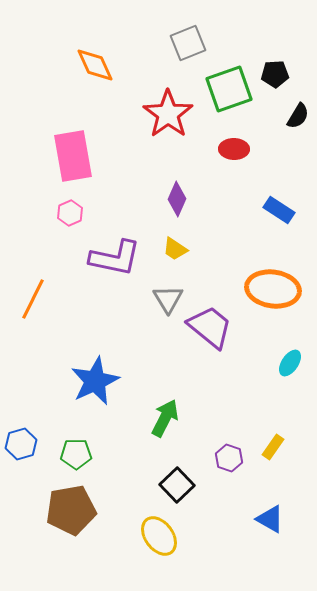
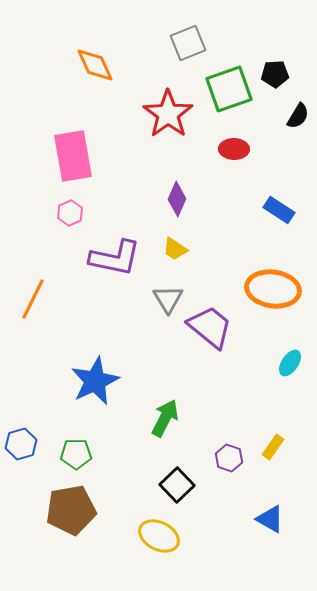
yellow ellipse: rotated 27 degrees counterclockwise
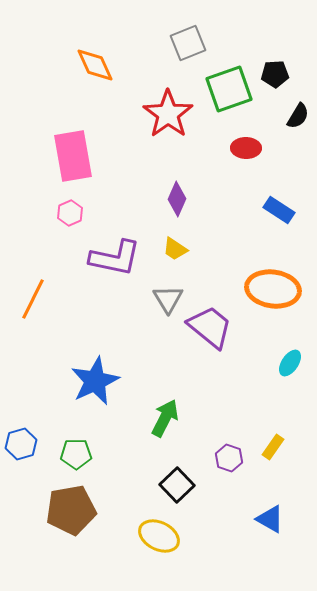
red ellipse: moved 12 px right, 1 px up
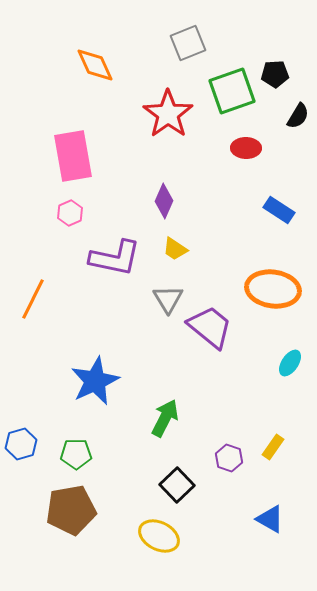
green square: moved 3 px right, 2 px down
purple diamond: moved 13 px left, 2 px down
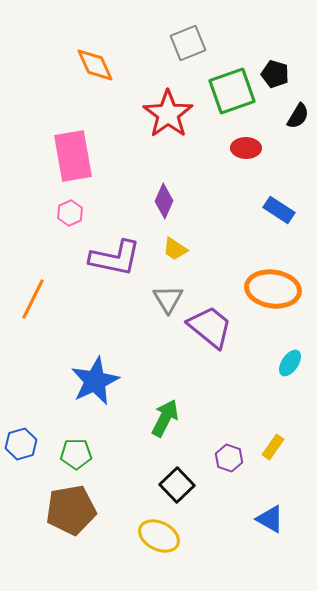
black pentagon: rotated 20 degrees clockwise
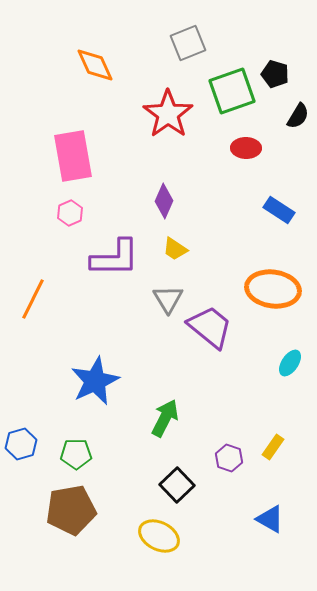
purple L-shape: rotated 12 degrees counterclockwise
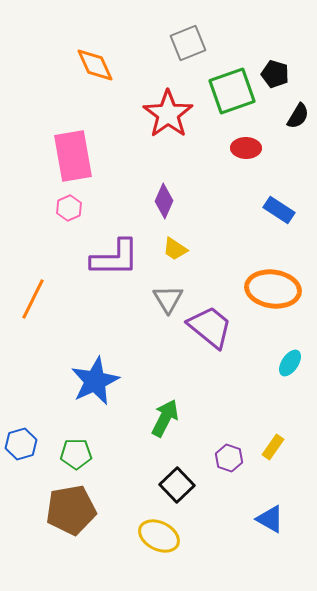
pink hexagon: moved 1 px left, 5 px up
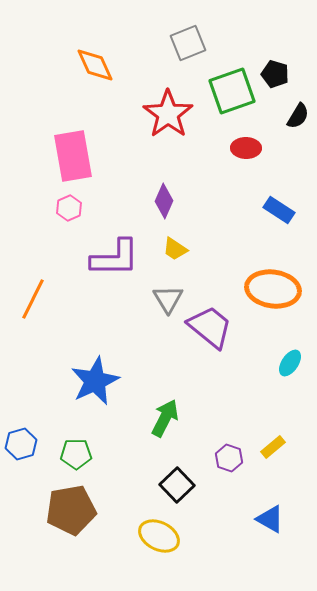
yellow rectangle: rotated 15 degrees clockwise
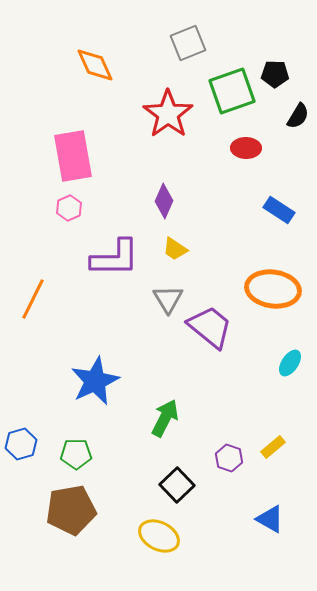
black pentagon: rotated 16 degrees counterclockwise
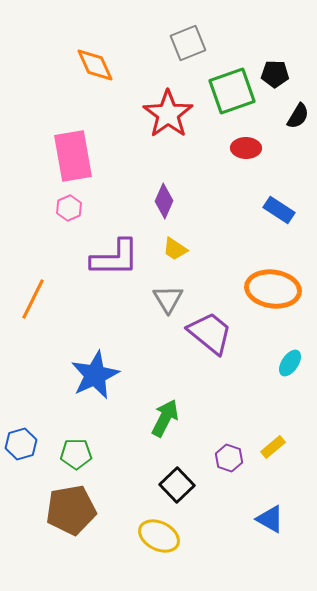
purple trapezoid: moved 6 px down
blue star: moved 6 px up
